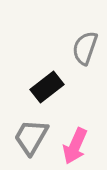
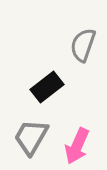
gray semicircle: moved 2 px left, 3 px up
pink arrow: moved 2 px right
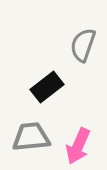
gray trapezoid: rotated 54 degrees clockwise
pink arrow: moved 1 px right
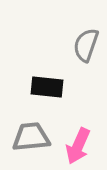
gray semicircle: moved 3 px right
black rectangle: rotated 44 degrees clockwise
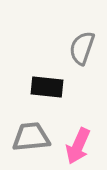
gray semicircle: moved 4 px left, 3 px down
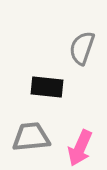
pink arrow: moved 2 px right, 2 px down
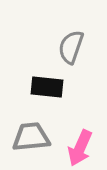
gray semicircle: moved 11 px left, 1 px up
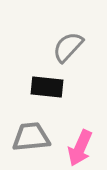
gray semicircle: moved 3 px left; rotated 24 degrees clockwise
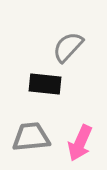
black rectangle: moved 2 px left, 3 px up
pink arrow: moved 5 px up
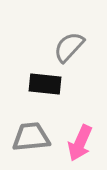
gray semicircle: moved 1 px right
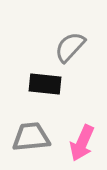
gray semicircle: moved 1 px right
pink arrow: moved 2 px right
